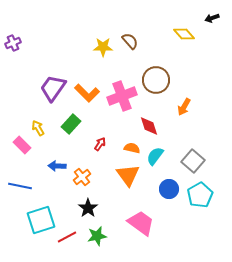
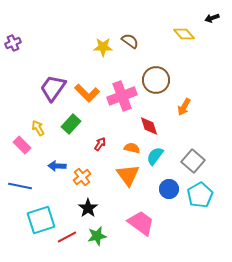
brown semicircle: rotated 12 degrees counterclockwise
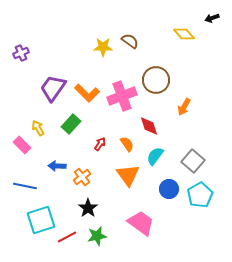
purple cross: moved 8 px right, 10 px down
orange semicircle: moved 5 px left, 4 px up; rotated 42 degrees clockwise
blue line: moved 5 px right
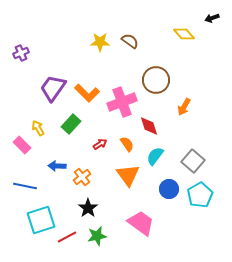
yellow star: moved 3 px left, 5 px up
pink cross: moved 6 px down
red arrow: rotated 24 degrees clockwise
